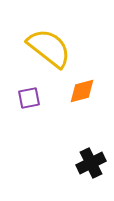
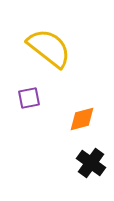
orange diamond: moved 28 px down
black cross: rotated 28 degrees counterclockwise
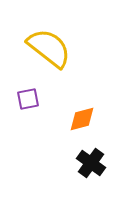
purple square: moved 1 px left, 1 px down
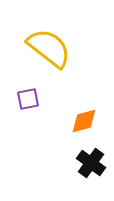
orange diamond: moved 2 px right, 2 px down
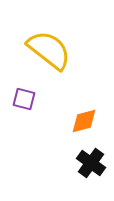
yellow semicircle: moved 2 px down
purple square: moved 4 px left; rotated 25 degrees clockwise
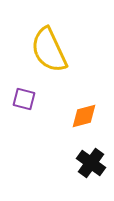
yellow semicircle: rotated 153 degrees counterclockwise
orange diamond: moved 5 px up
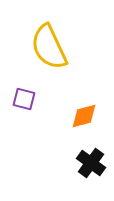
yellow semicircle: moved 3 px up
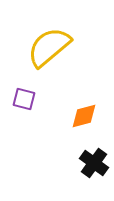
yellow semicircle: rotated 75 degrees clockwise
black cross: moved 3 px right
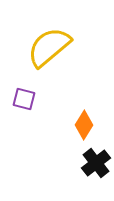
orange diamond: moved 9 px down; rotated 44 degrees counterclockwise
black cross: moved 2 px right; rotated 16 degrees clockwise
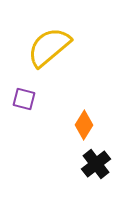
black cross: moved 1 px down
